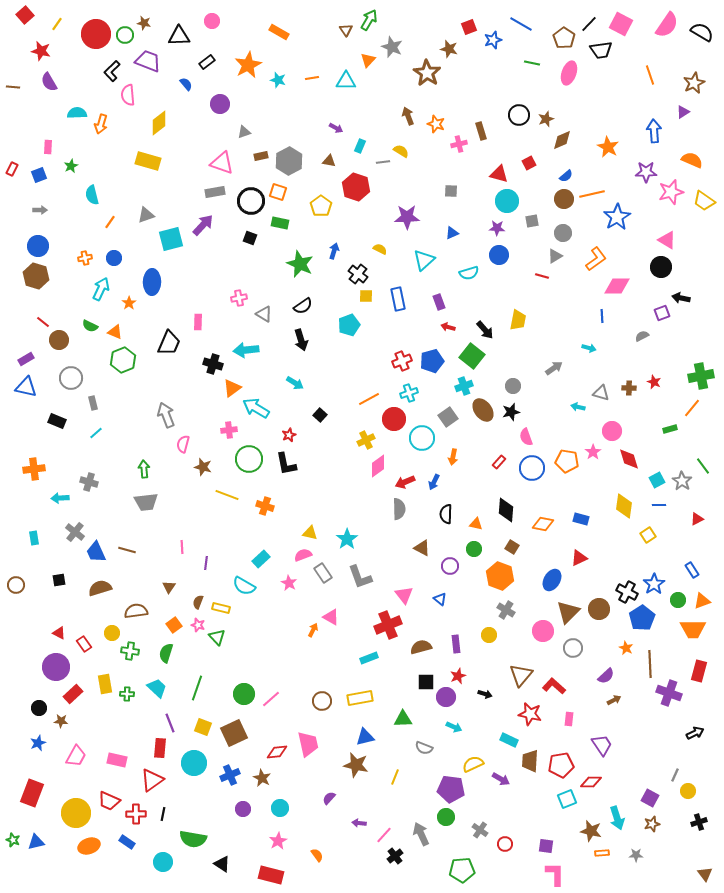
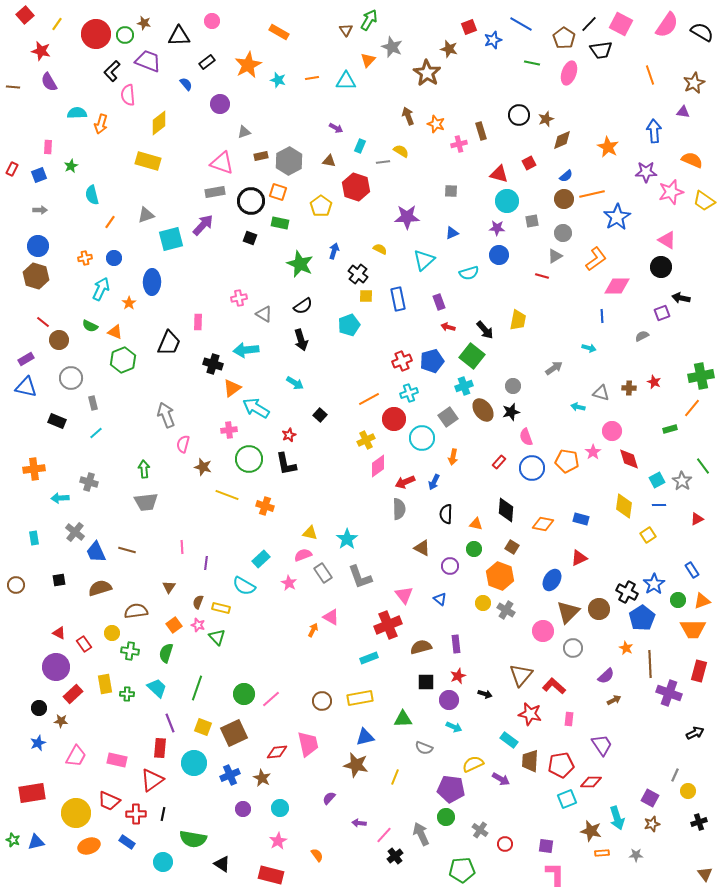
purple triangle at (683, 112): rotated 40 degrees clockwise
yellow circle at (489, 635): moved 6 px left, 32 px up
purple circle at (446, 697): moved 3 px right, 3 px down
cyan rectangle at (509, 740): rotated 12 degrees clockwise
red rectangle at (32, 793): rotated 60 degrees clockwise
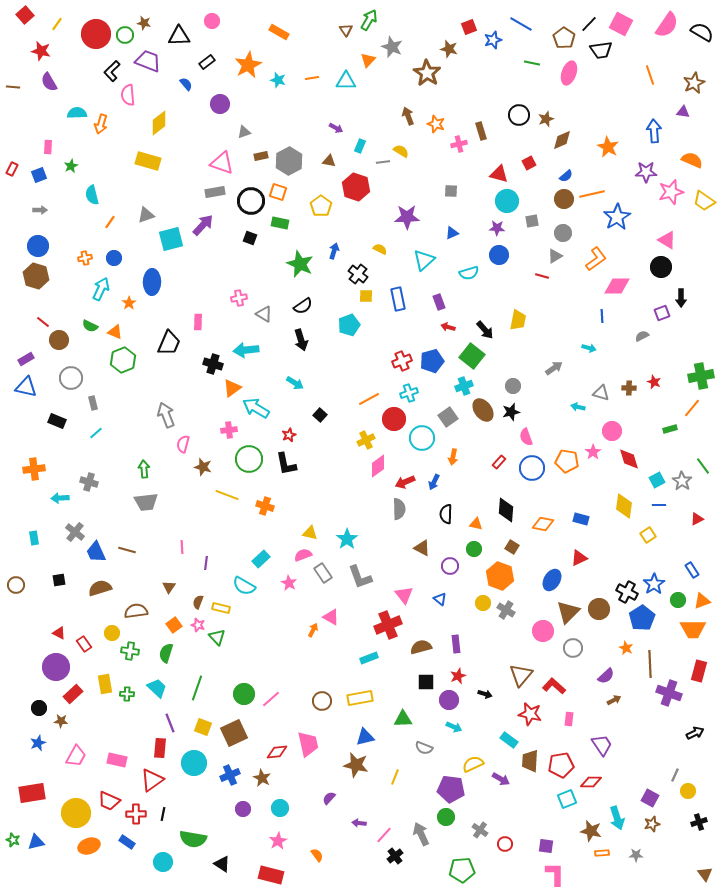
black arrow at (681, 298): rotated 102 degrees counterclockwise
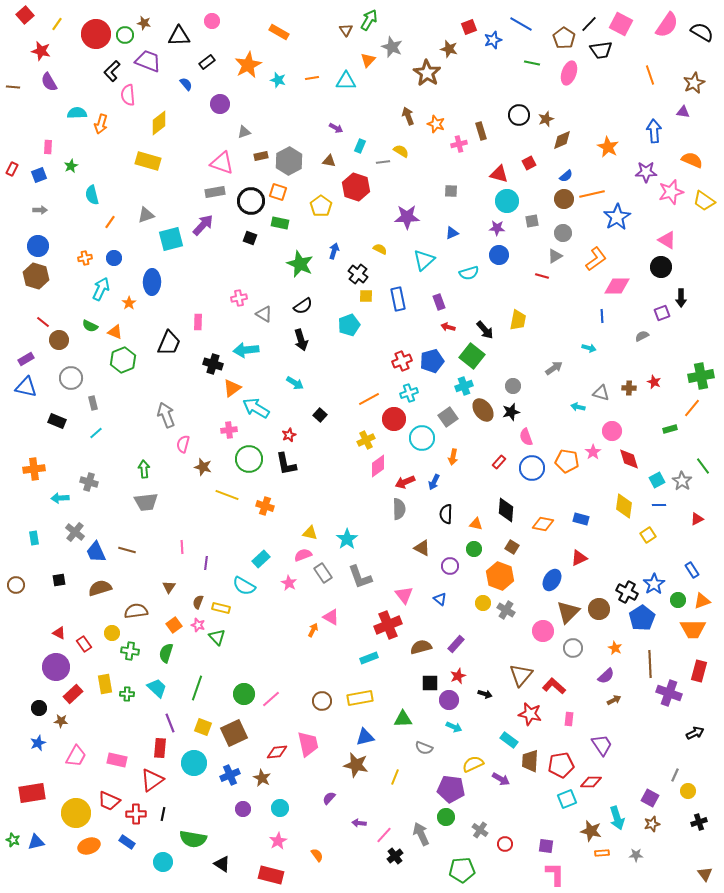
purple rectangle at (456, 644): rotated 48 degrees clockwise
orange star at (626, 648): moved 11 px left
black square at (426, 682): moved 4 px right, 1 px down
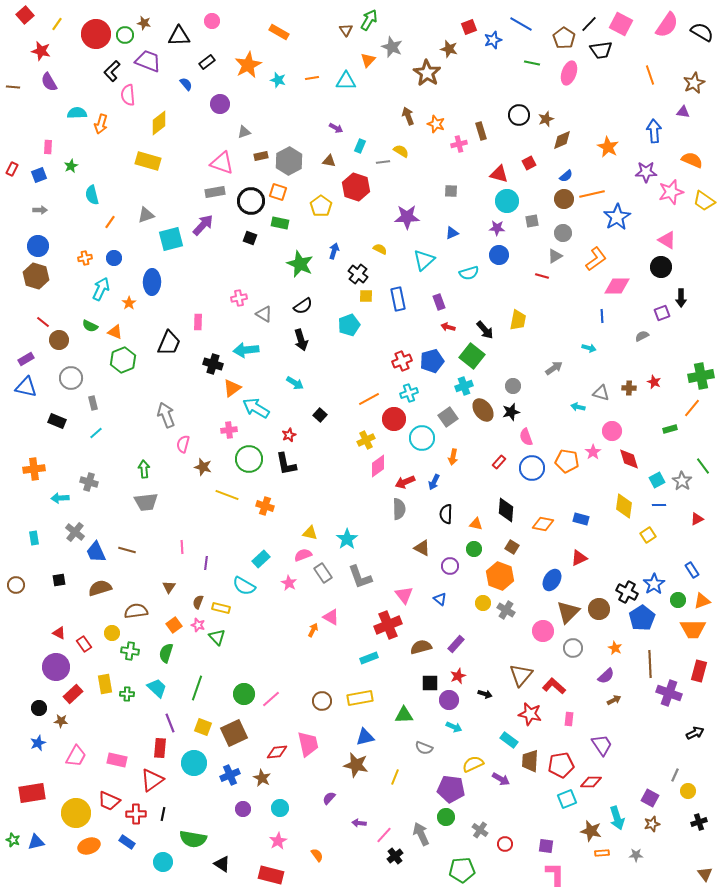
green triangle at (403, 719): moved 1 px right, 4 px up
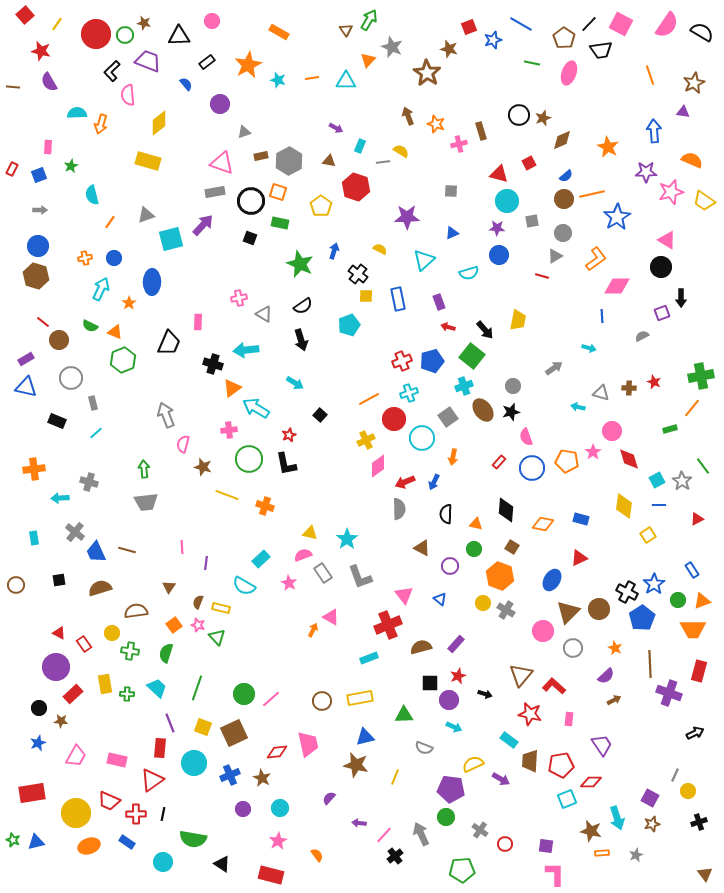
brown star at (546, 119): moved 3 px left, 1 px up
gray star at (636, 855): rotated 24 degrees counterclockwise
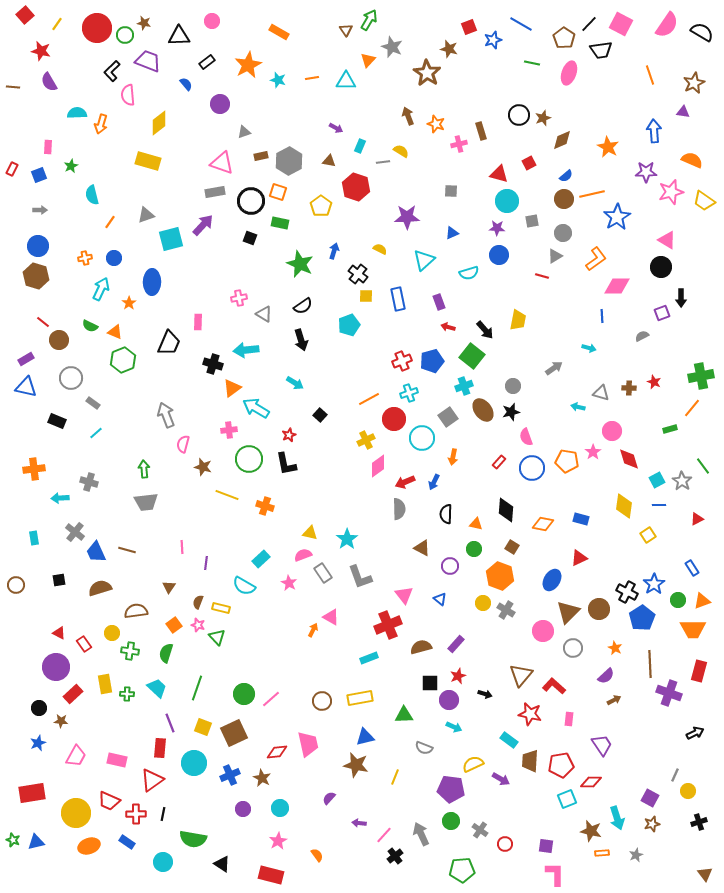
red circle at (96, 34): moved 1 px right, 6 px up
gray rectangle at (93, 403): rotated 40 degrees counterclockwise
blue rectangle at (692, 570): moved 2 px up
green circle at (446, 817): moved 5 px right, 4 px down
